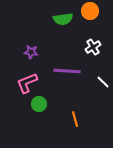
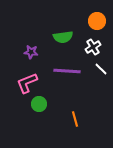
orange circle: moved 7 px right, 10 px down
green semicircle: moved 18 px down
white line: moved 2 px left, 13 px up
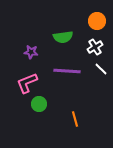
white cross: moved 2 px right
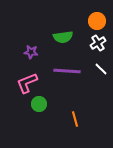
white cross: moved 3 px right, 4 px up
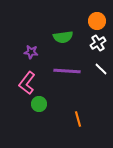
pink L-shape: rotated 30 degrees counterclockwise
orange line: moved 3 px right
